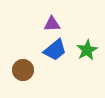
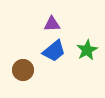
blue trapezoid: moved 1 px left, 1 px down
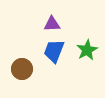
blue trapezoid: rotated 150 degrees clockwise
brown circle: moved 1 px left, 1 px up
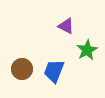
purple triangle: moved 14 px right, 2 px down; rotated 30 degrees clockwise
blue trapezoid: moved 20 px down
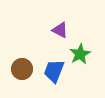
purple triangle: moved 6 px left, 4 px down
green star: moved 7 px left, 4 px down
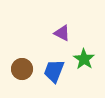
purple triangle: moved 2 px right, 3 px down
green star: moved 4 px right, 5 px down; rotated 10 degrees counterclockwise
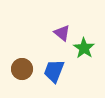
purple triangle: rotated 12 degrees clockwise
green star: moved 11 px up
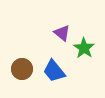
blue trapezoid: rotated 60 degrees counterclockwise
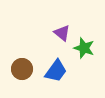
green star: rotated 15 degrees counterclockwise
blue trapezoid: moved 2 px right; rotated 105 degrees counterclockwise
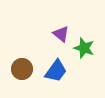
purple triangle: moved 1 px left, 1 px down
